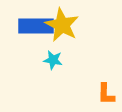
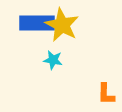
blue rectangle: moved 1 px right, 3 px up
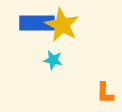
orange L-shape: moved 1 px left, 1 px up
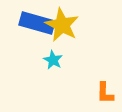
blue rectangle: rotated 16 degrees clockwise
cyan star: rotated 18 degrees clockwise
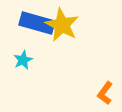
cyan star: moved 30 px left; rotated 18 degrees clockwise
orange L-shape: rotated 35 degrees clockwise
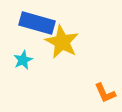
yellow star: moved 17 px down
orange L-shape: rotated 60 degrees counterclockwise
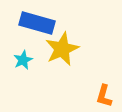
yellow star: moved 7 px down; rotated 20 degrees clockwise
orange L-shape: moved 1 px left, 3 px down; rotated 40 degrees clockwise
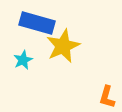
yellow star: moved 1 px right, 3 px up
orange L-shape: moved 3 px right, 1 px down
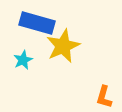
orange L-shape: moved 3 px left
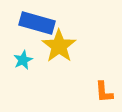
yellow star: moved 4 px left; rotated 12 degrees counterclockwise
orange L-shape: moved 5 px up; rotated 20 degrees counterclockwise
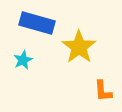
yellow star: moved 20 px right, 1 px down
orange L-shape: moved 1 px left, 1 px up
